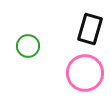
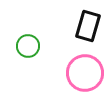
black rectangle: moved 2 px left, 3 px up
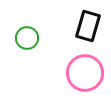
green circle: moved 1 px left, 8 px up
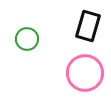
green circle: moved 1 px down
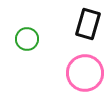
black rectangle: moved 2 px up
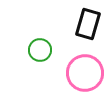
green circle: moved 13 px right, 11 px down
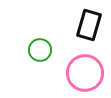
black rectangle: moved 1 px right, 1 px down
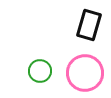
green circle: moved 21 px down
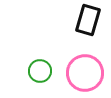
black rectangle: moved 1 px left, 5 px up
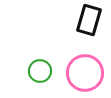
black rectangle: moved 1 px right
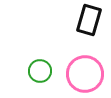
pink circle: moved 1 px down
